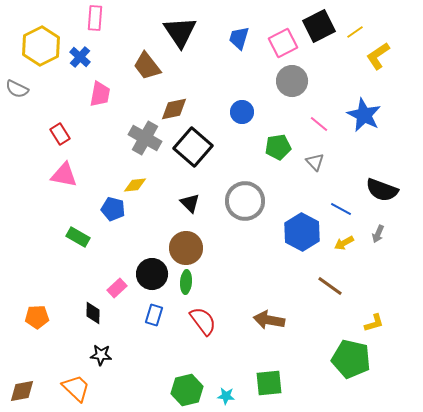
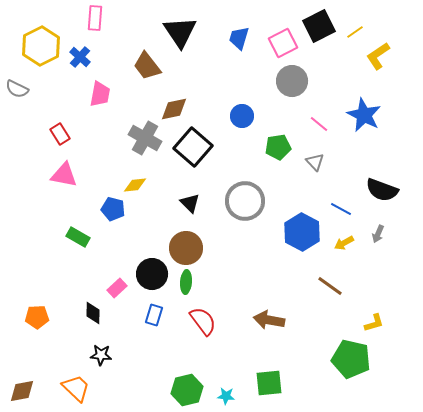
blue circle at (242, 112): moved 4 px down
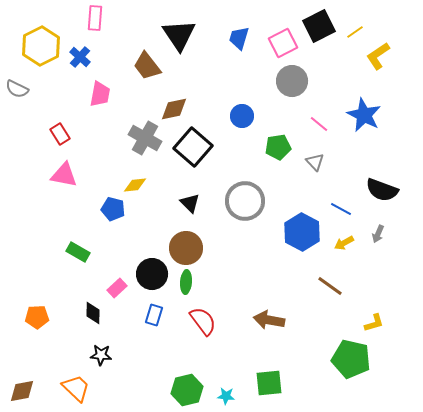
black triangle at (180, 32): moved 1 px left, 3 px down
green rectangle at (78, 237): moved 15 px down
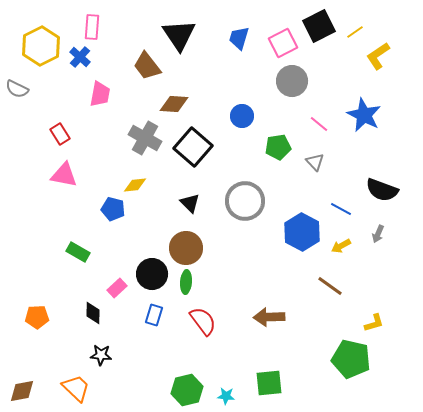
pink rectangle at (95, 18): moved 3 px left, 9 px down
brown diamond at (174, 109): moved 5 px up; rotated 16 degrees clockwise
yellow arrow at (344, 243): moved 3 px left, 3 px down
brown arrow at (269, 320): moved 3 px up; rotated 12 degrees counterclockwise
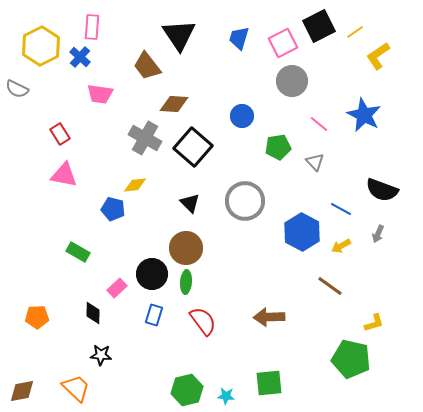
pink trapezoid at (100, 94): rotated 88 degrees clockwise
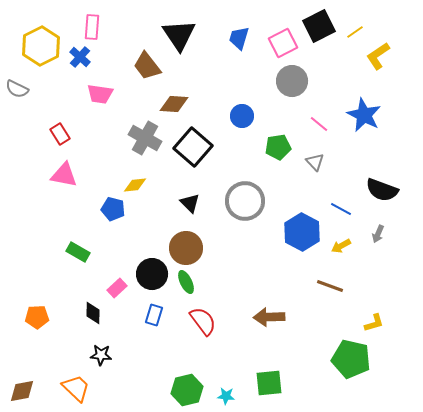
green ellipse at (186, 282): rotated 30 degrees counterclockwise
brown line at (330, 286): rotated 16 degrees counterclockwise
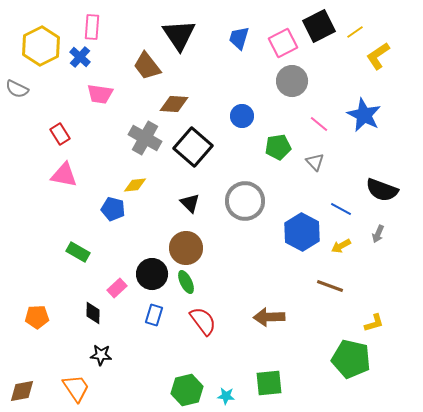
orange trapezoid at (76, 388): rotated 12 degrees clockwise
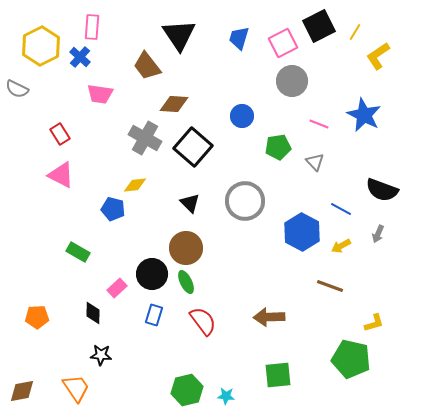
yellow line at (355, 32): rotated 24 degrees counterclockwise
pink line at (319, 124): rotated 18 degrees counterclockwise
pink triangle at (64, 175): moved 3 px left; rotated 16 degrees clockwise
green square at (269, 383): moved 9 px right, 8 px up
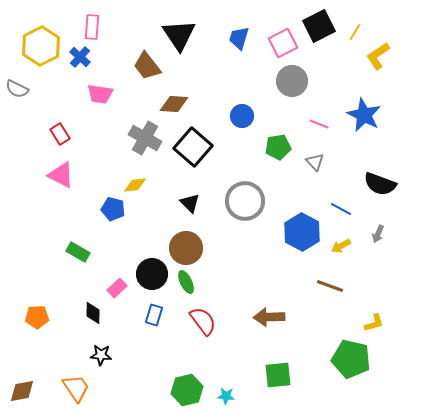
black semicircle at (382, 190): moved 2 px left, 6 px up
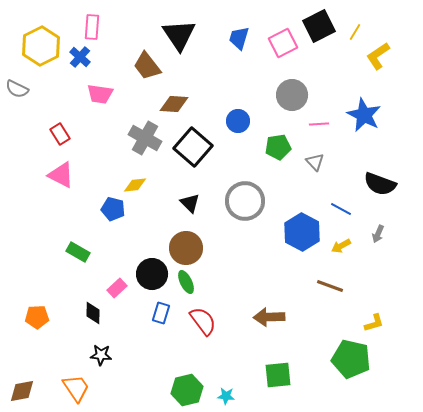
gray circle at (292, 81): moved 14 px down
blue circle at (242, 116): moved 4 px left, 5 px down
pink line at (319, 124): rotated 24 degrees counterclockwise
blue rectangle at (154, 315): moved 7 px right, 2 px up
